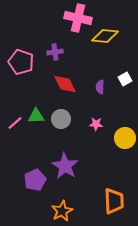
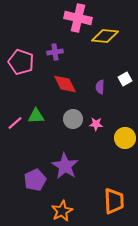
gray circle: moved 12 px right
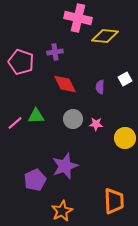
purple star: rotated 20 degrees clockwise
